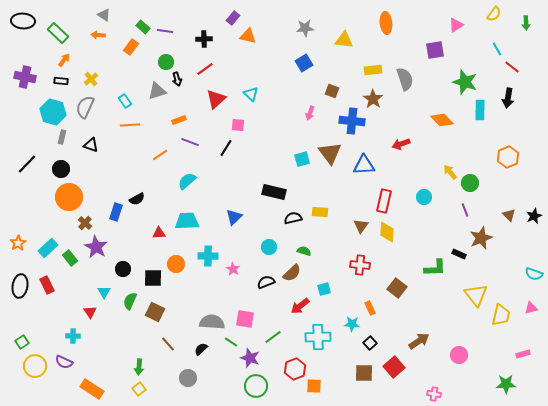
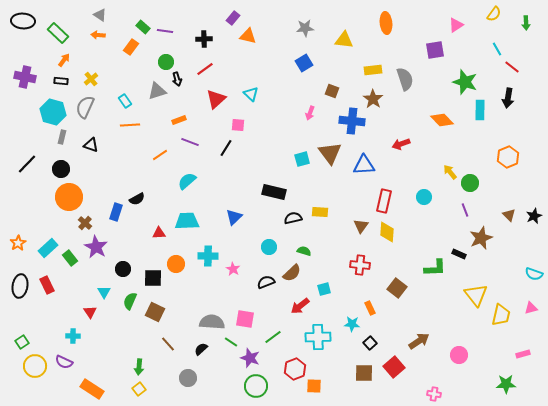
gray triangle at (104, 15): moved 4 px left
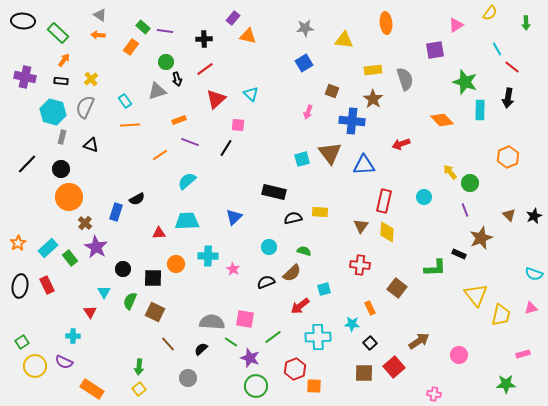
yellow semicircle at (494, 14): moved 4 px left, 1 px up
pink arrow at (310, 113): moved 2 px left, 1 px up
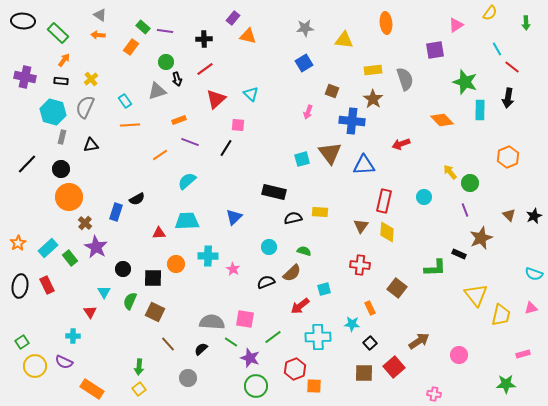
black triangle at (91, 145): rotated 28 degrees counterclockwise
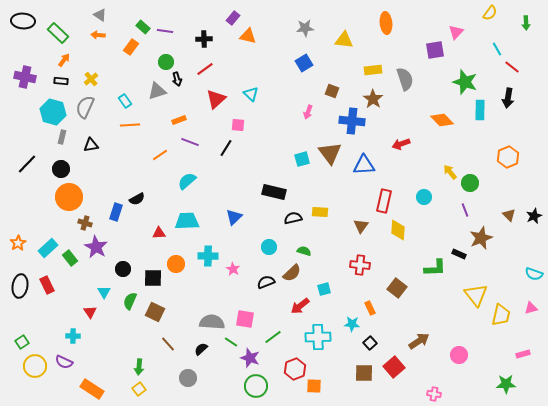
pink triangle at (456, 25): moved 7 px down; rotated 14 degrees counterclockwise
brown cross at (85, 223): rotated 24 degrees counterclockwise
yellow diamond at (387, 232): moved 11 px right, 2 px up
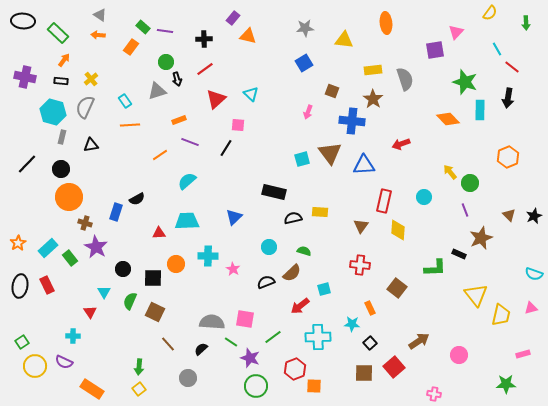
orange diamond at (442, 120): moved 6 px right, 1 px up
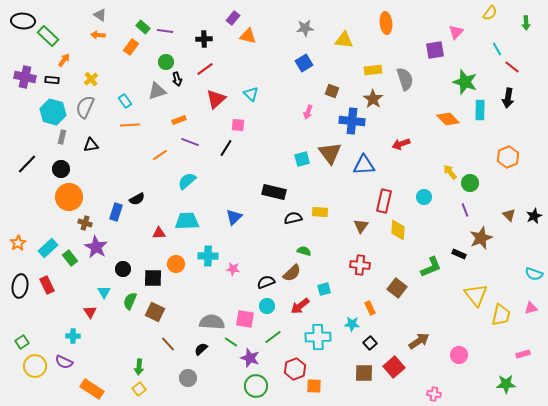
green rectangle at (58, 33): moved 10 px left, 3 px down
black rectangle at (61, 81): moved 9 px left, 1 px up
cyan circle at (269, 247): moved 2 px left, 59 px down
green L-shape at (435, 268): moved 4 px left, 1 px up; rotated 20 degrees counterclockwise
pink star at (233, 269): rotated 24 degrees counterclockwise
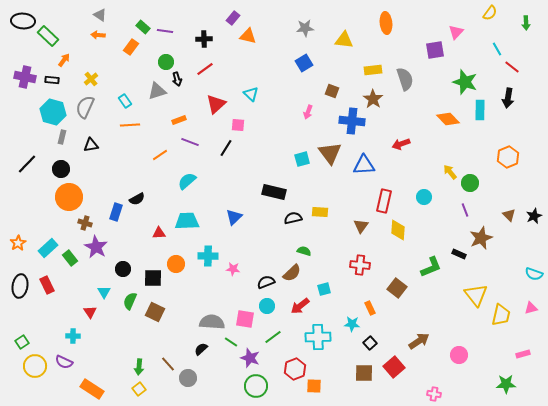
red triangle at (216, 99): moved 5 px down
brown line at (168, 344): moved 20 px down
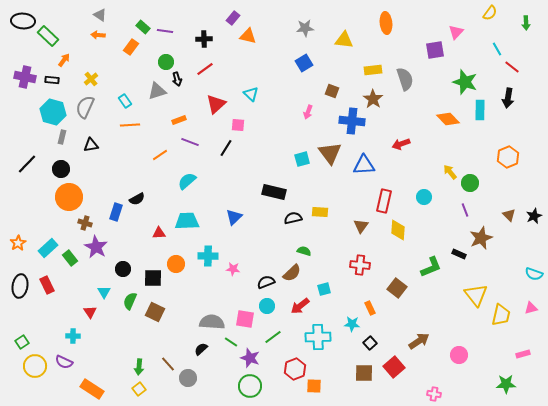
green circle at (256, 386): moved 6 px left
